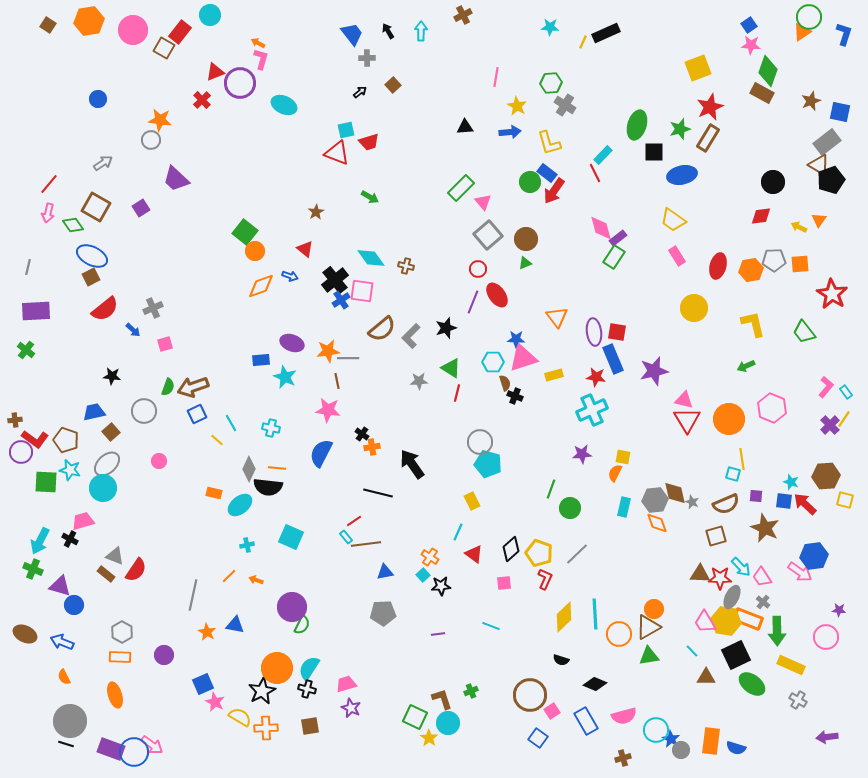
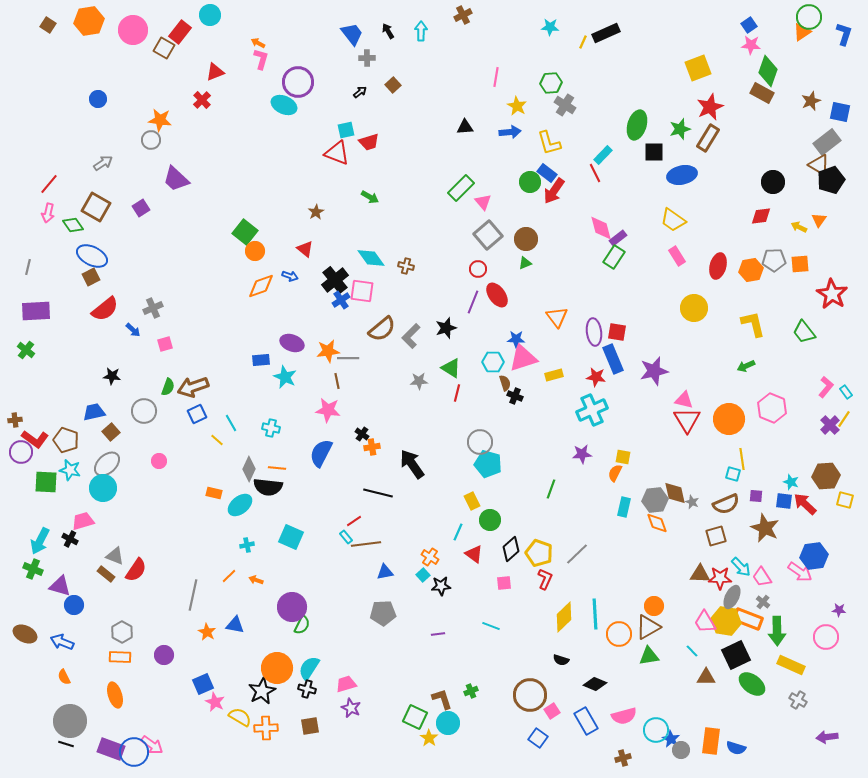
purple circle at (240, 83): moved 58 px right, 1 px up
green circle at (570, 508): moved 80 px left, 12 px down
orange circle at (654, 609): moved 3 px up
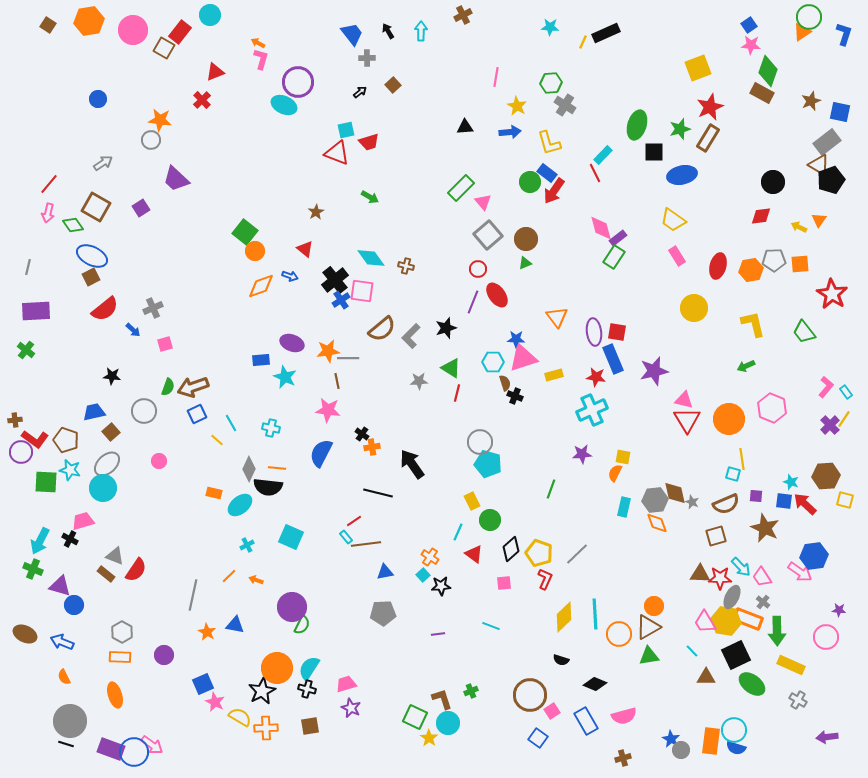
cyan cross at (247, 545): rotated 16 degrees counterclockwise
cyan circle at (656, 730): moved 78 px right
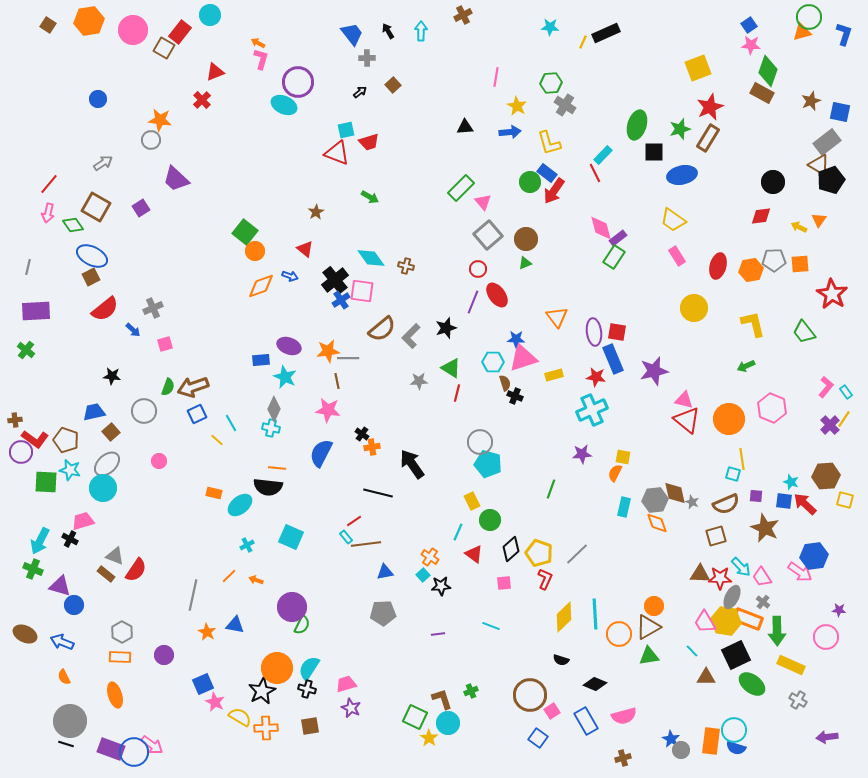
orange triangle at (802, 32): rotated 18 degrees clockwise
purple ellipse at (292, 343): moved 3 px left, 3 px down
red triangle at (687, 420): rotated 20 degrees counterclockwise
gray diamond at (249, 469): moved 25 px right, 60 px up
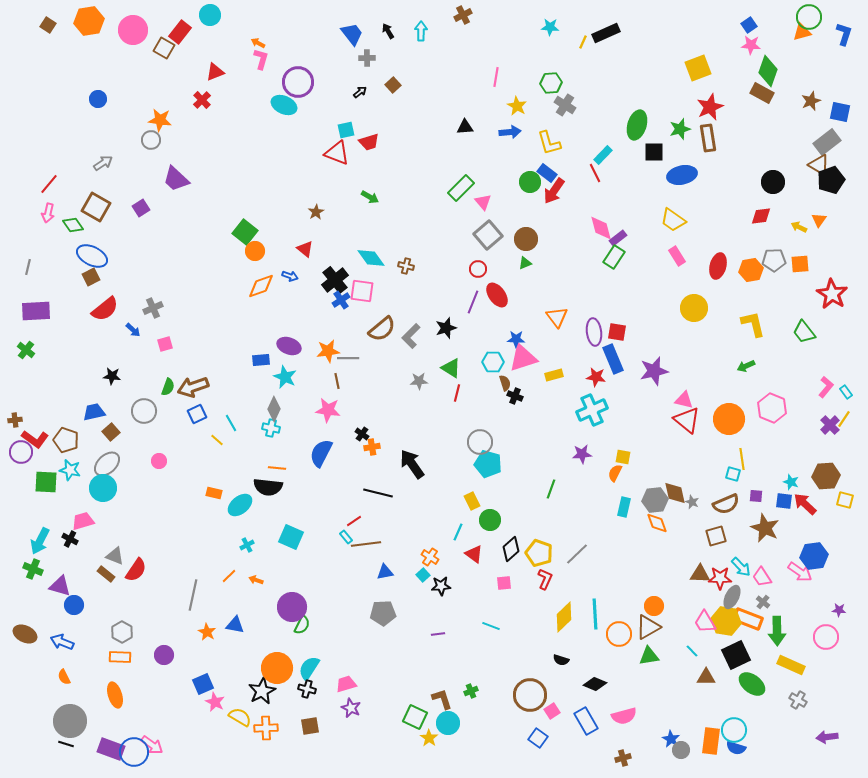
brown rectangle at (708, 138): rotated 40 degrees counterclockwise
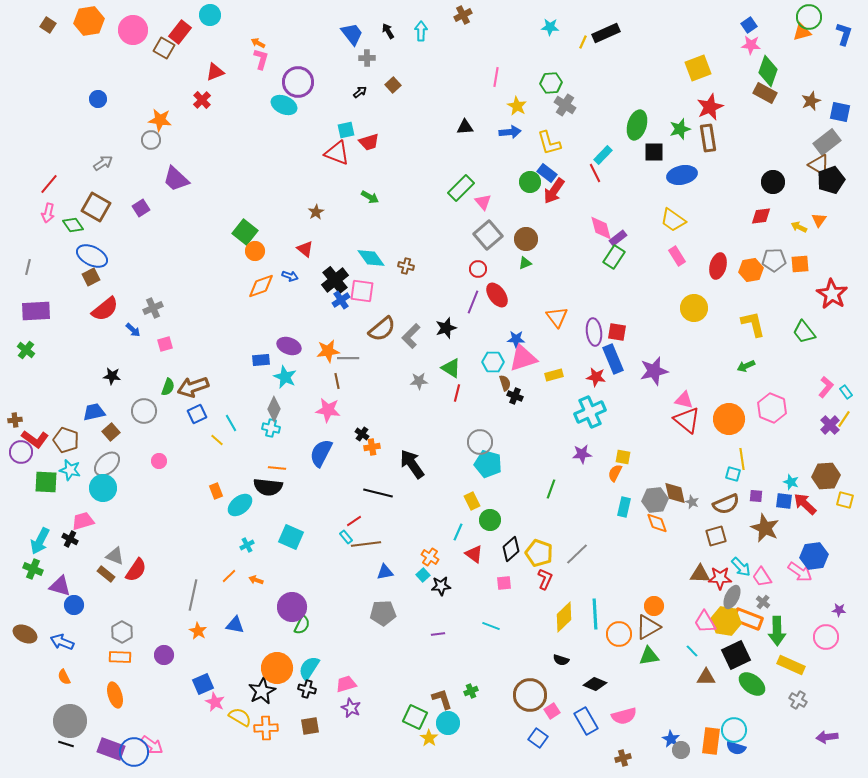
brown rectangle at (762, 93): moved 3 px right
cyan cross at (592, 410): moved 2 px left, 2 px down
orange rectangle at (214, 493): moved 2 px right, 2 px up; rotated 56 degrees clockwise
orange star at (207, 632): moved 9 px left, 1 px up
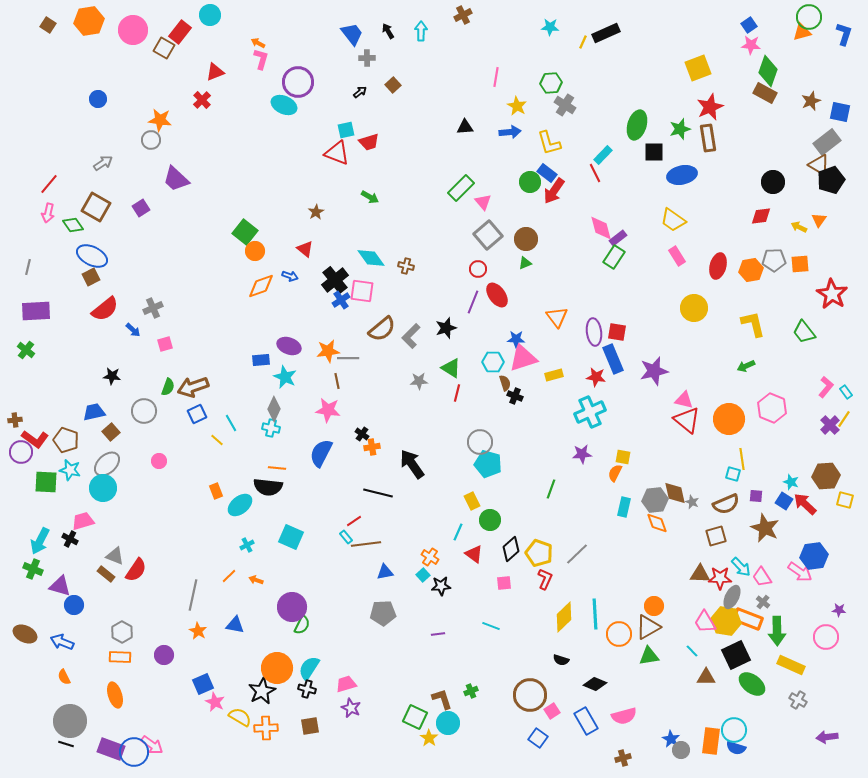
blue square at (784, 501): rotated 24 degrees clockwise
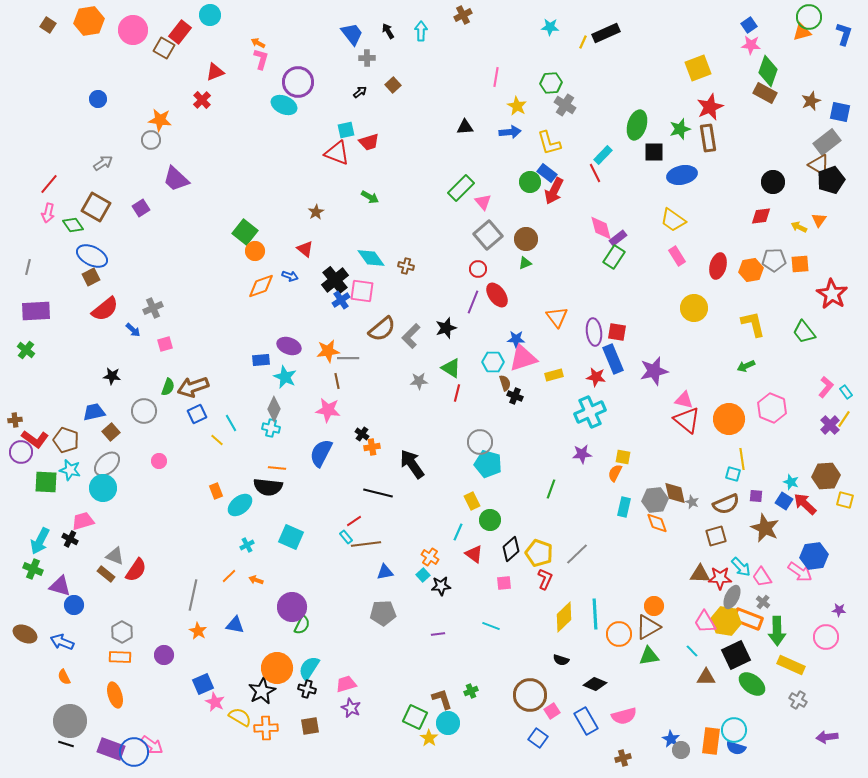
red arrow at (554, 191): rotated 8 degrees counterclockwise
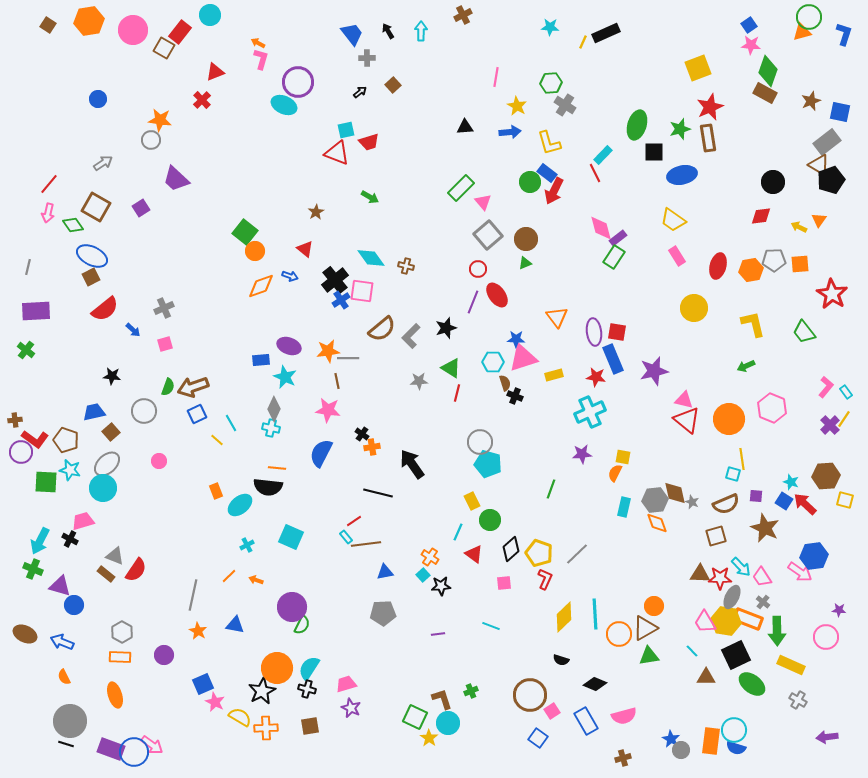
gray cross at (153, 308): moved 11 px right
brown triangle at (648, 627): moved 3 px left, 1 px down
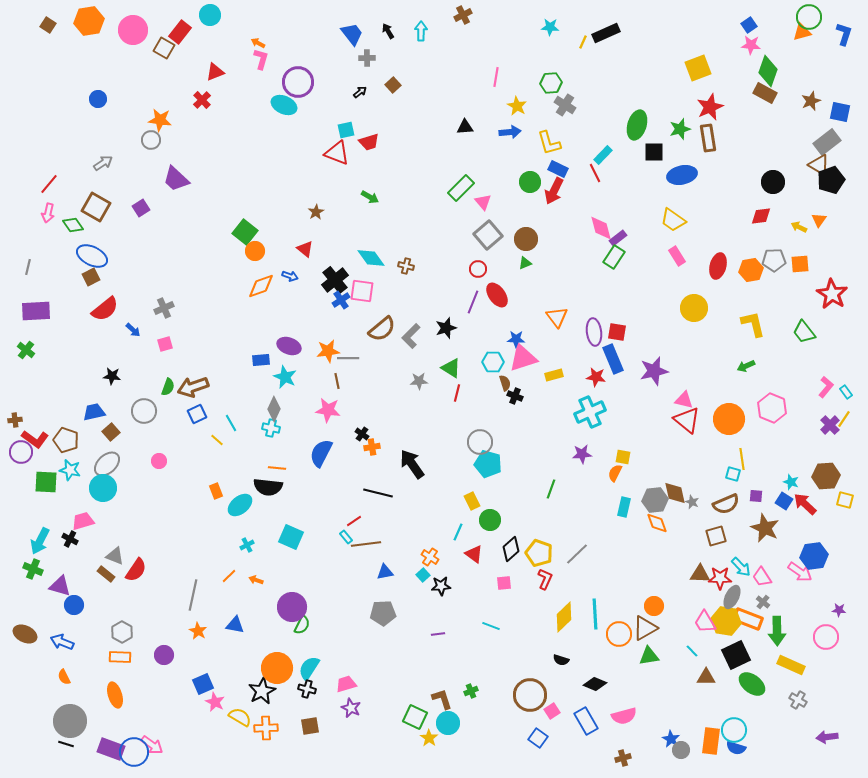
blue rectangle at (547, 173): moved 11 px right, 4 px up; rotated 12 degrees counterclockwise
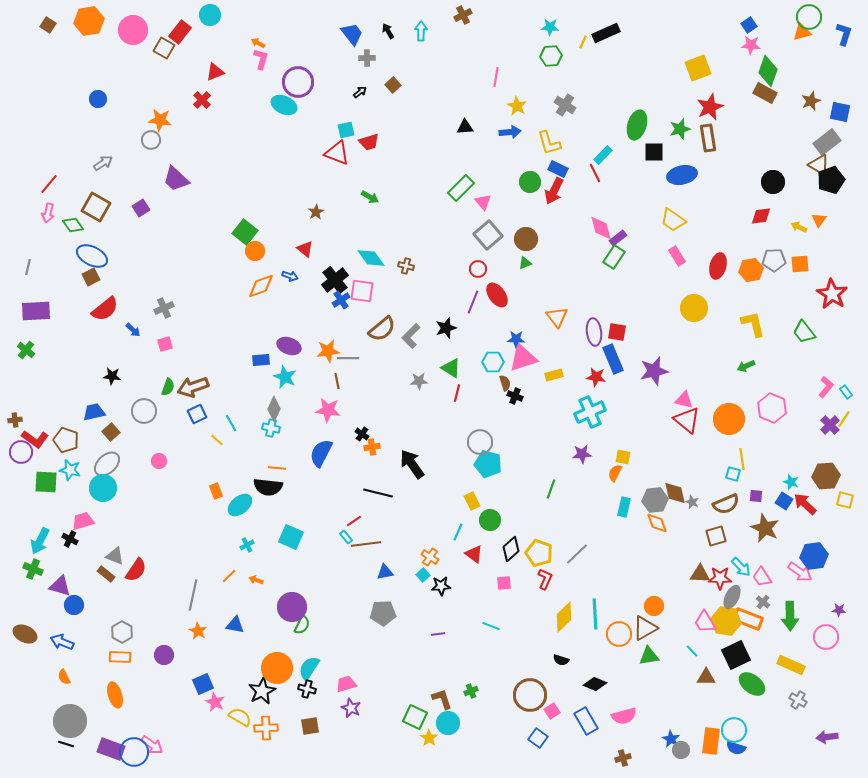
green hexagon at (551, 83): moved 27 px up
green arrow at (777, 631): moved 13 px right, 15 px up
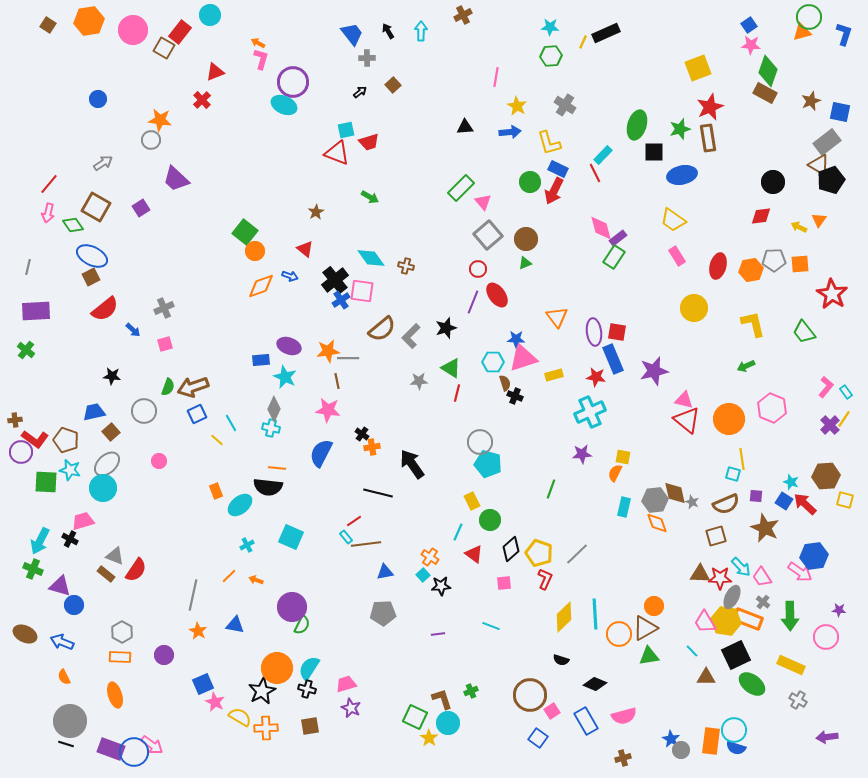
purple circle at (298, 82): moved 5 px left
